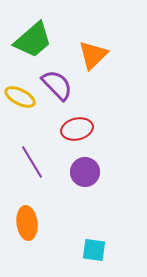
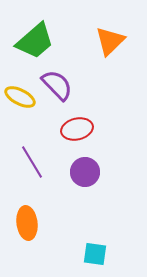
green trapezoid: moved 2 px right, 1 px down
orange triangle: moved 17 px right, 14 px up
cyan square: moved 1 px right, 4 px down
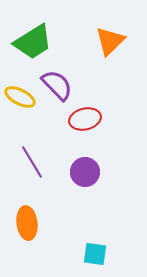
green trapezoid: moved 2 px left, 1 px down; rotated 9 degrees clockwise
red ellipse: moved 8 px right, 10 px up
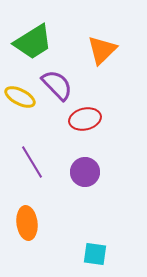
orange triangle: moved 8 px left, 9 px down
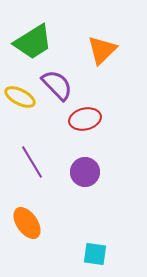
orange ellipse: rotated 28 degrees counterclockwise
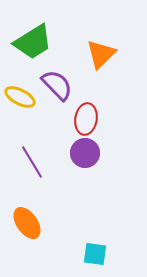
orange triangle: moved 1 px left, 4 px down
red ellipse: moved 1 px right; rotated 68 degrees counterclockwise
purple circle: moved 19 px up
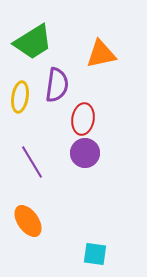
orange triangle: rotated 32 degrees clockwise
purple semicircle: rotated 52 degrees clockwise
yellow ellipse: rotated 72 degrees clockwise
red ellipse: moved 3 px left
orange ellipse: moved 1 px right, 2 px up
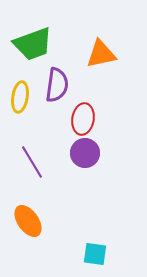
green trapezoid: moved 2 px down; rotated 12 degrees clockwise
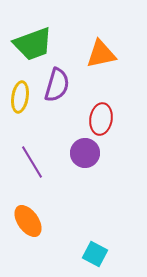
purple semicircle: rotated 8 degrees clockwise
red ellipse: moved 18 px right
cyan square: rotated 20 degrees clockwise
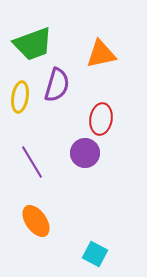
orange ellipse: moved 8 px right
